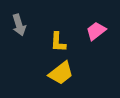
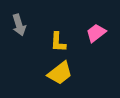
pink trapezoid: moved 2 px down
yellow trapezoid: moved 1 px left
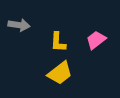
gray arrow: rotated 65 degrees counterclockwise
pink trapezoid: moved 7 px down
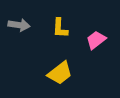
yellow L-shape: moved 2 px right, 14 px up
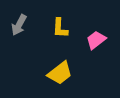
gray arrow: rotated 110 degrees clockwise
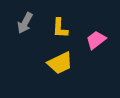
gray arrow: moved 6 px right, 2 px up
yellow trapezoid: moved 10 px up; rotated 12 degrees clockwise
